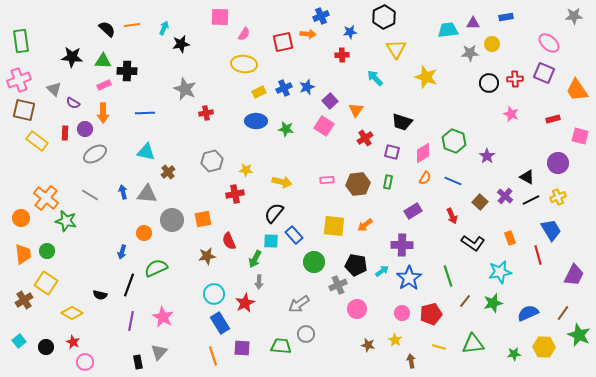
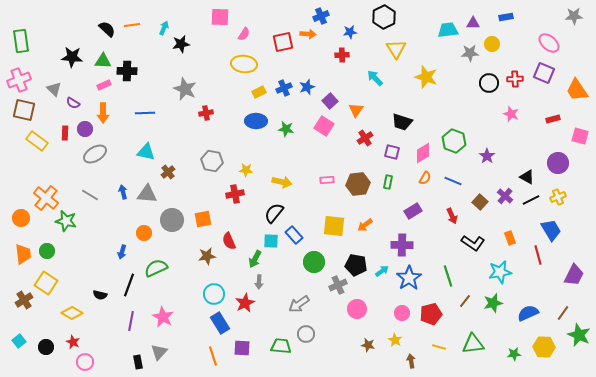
gray hexagon at (212, 161): rotated 25 degrees clockwise
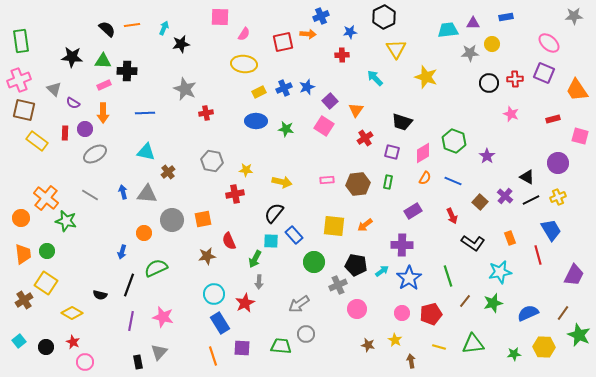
pink star at (163, 317): rotated 15 degrees counterclockwise
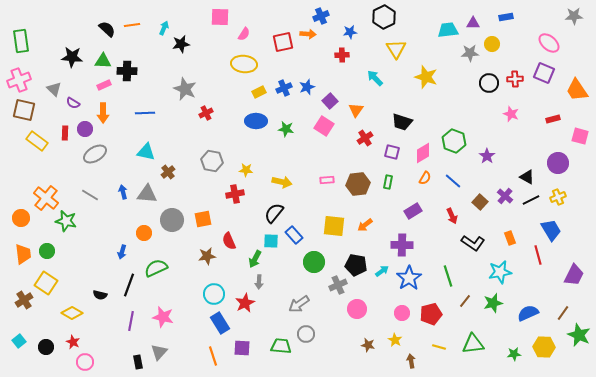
red cross at (206, 113): rotated 16 degrees counterclockwise
blue line at (453, 181): rotated 18 degrees clockwise
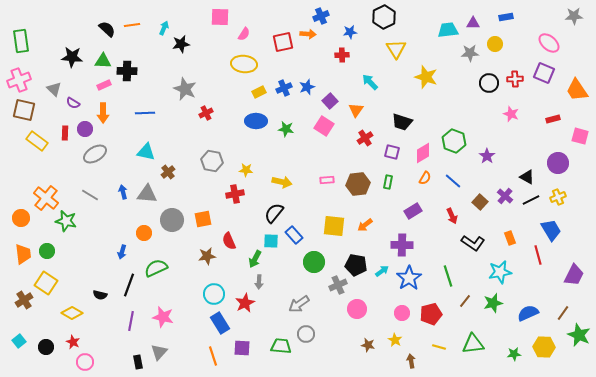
yellow circle at (492, 44): moved 3 px right
cyan arrow at (375, 78): moved 5 px left, 4 px down
